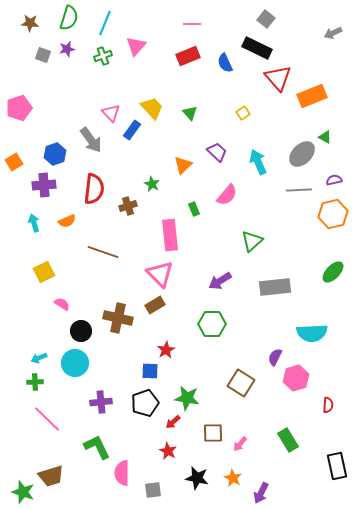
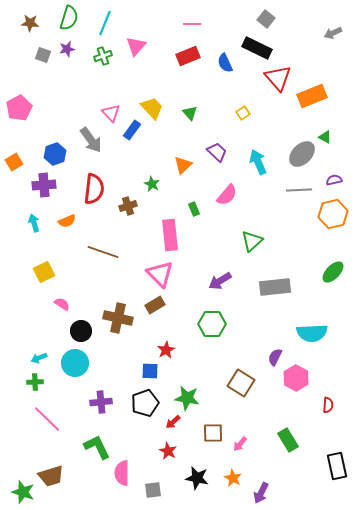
pink pentagon at (19, 108): rotated 10 degrees counterclockwise
pink hexagon at (296, 378): rotated 15 degrees counterclockwise
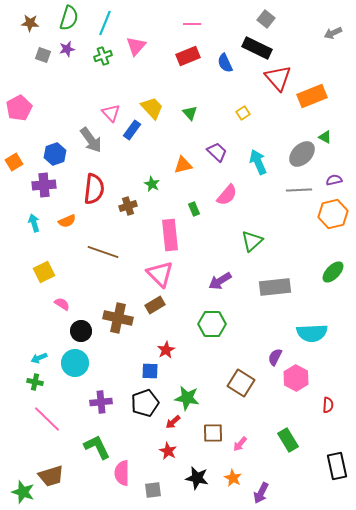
orange triangle at (183, 165): rotated 30 degrees clockwise
green cross at (35, 382): rotated 14 degrees clockwise
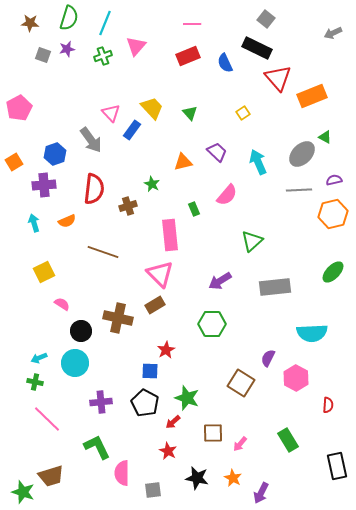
orange triangle at (183, 165): moved 3 px up
purple semicircle at (275, 357): moved 7 px left, 1 px down
green star at (187, 398): rotated 10 degrees clockwise
black pentagon at (145, 403): rotated 24 degrees counterclockwise
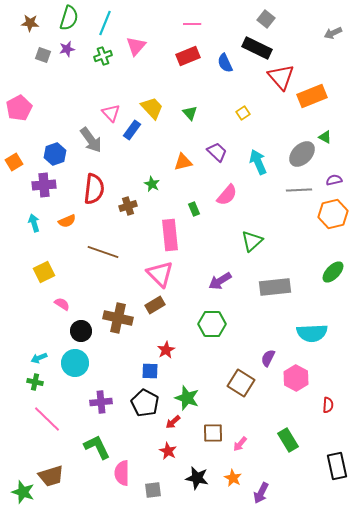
red triangle at (278, 78): moved 3 px right, 1 px up
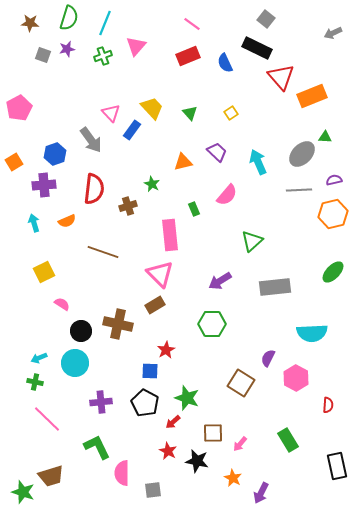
pink line at (192, 24): rotated 36 degrees clockwise
yellow square at (243, 113): moved 12 px left
green triangle at (325, 137): rotated 24 degrees counterclockwise
brown cross at (118, 318): moved 6 px down
black star at (197, 478): moved 17 px up
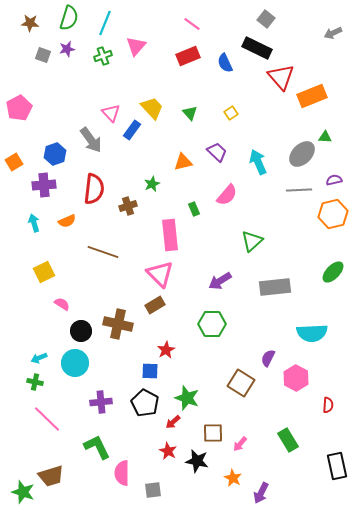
green star at (152, 184): rotated 21 degrees clockwise
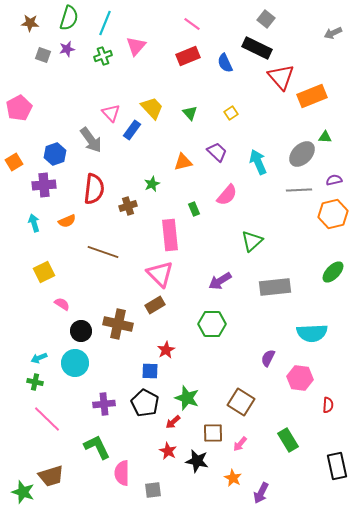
pink hexagon at (296, 378): moved 4 px right; rotated 20 degrees counterclockwise
brown square at (241, 383): moved 19 px down
purple cross at (101, 402): moved 3 px right, 2 px down
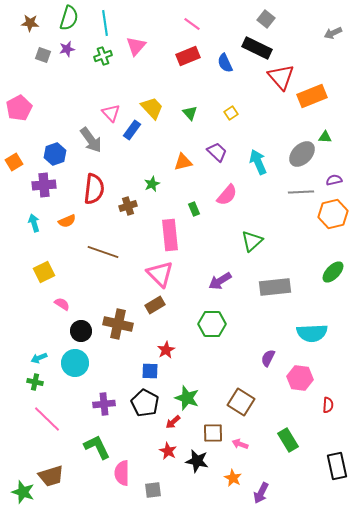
cyan line at (105, 23): rotated 30 degrees counterclockwise
gray line at (299, 190): moved 2 px right, 2 px down
pink arrow at (240, 444): rotated 70 degrees clockwise
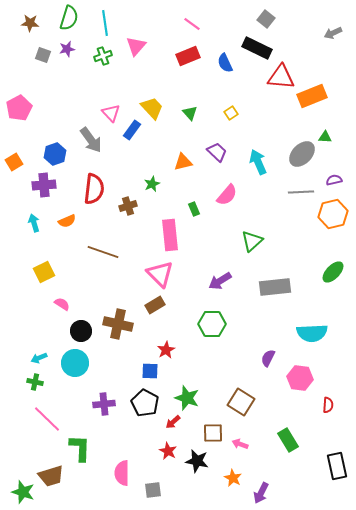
red triangle at (281, 77): rotated 44 degrees counterclockwise
green L-shape at (97, 447): moved 17 px left, 1 px down; rotated 28 degrees clockwise
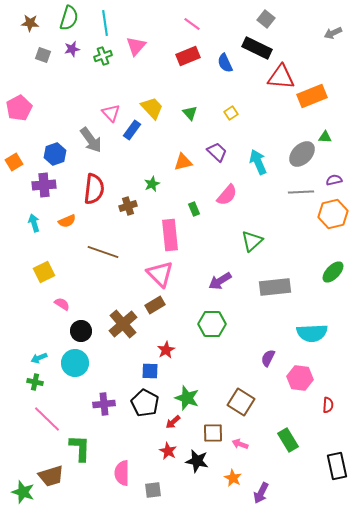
purple star at (67, 49): moved 5 px right
brown cross at (118, 324): moved 5 px right; rotated 36 degrees clockwise
